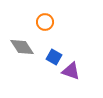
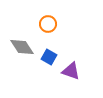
orange circle: moved 3 px right, 2 px down
blue square: moved 5 px left
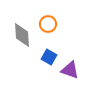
gray diamond: moved 12 px up; rotated 30 degrees clockwise
purple triangle: moved 1 px left, 1 px up
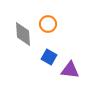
gray diamond: moved 1 px right, 1 px up
purple triangle: rotated 12 degrees counterclockwise
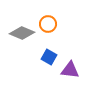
gray diamond: moved 1 px left, 1 px up; rotated 65 degrees counterclockwise
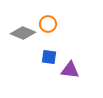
gray diamond: moved 1 px right
blue square: rotated 21 degrees counterclockwise
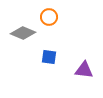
orange circle: moved 1 px right, 7 px up
purple triangle: moved 14 px right
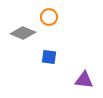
purple triangle: moved 10 px down
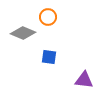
orange circle: moved 1 px left
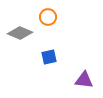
gray diamond: moved 3 px left
blue square: rotated 21 degrees counterclockwise
